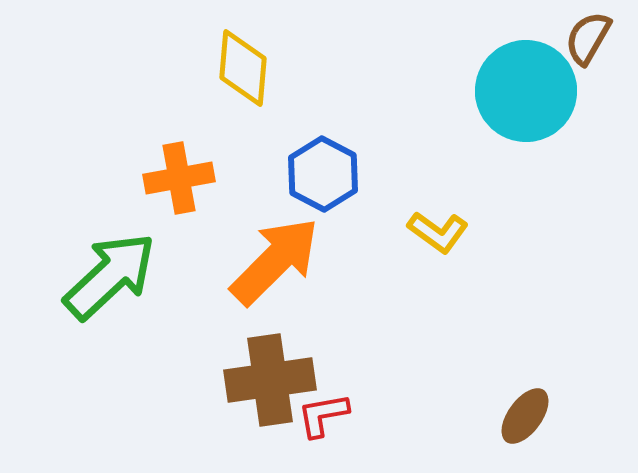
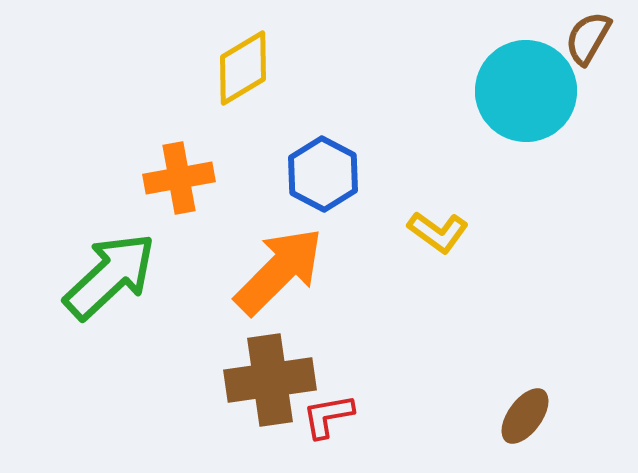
yellow diamond: rotated 54 degrees clockwise
orange arrow: moved 4 px right, 10 px down
red L-shape: moved 5 px right, 1 px down
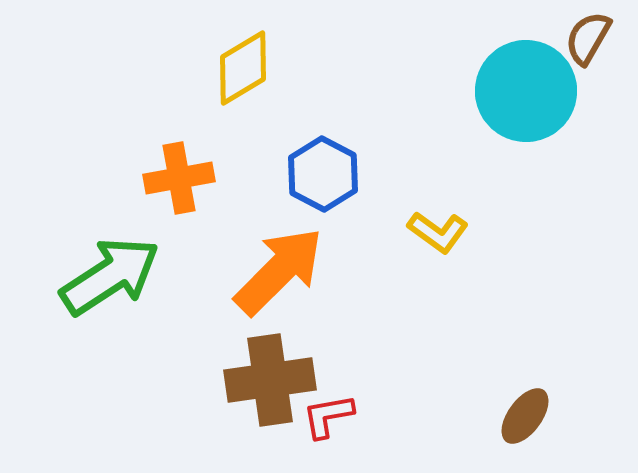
green arrow: rotated 10 degrees clockwise
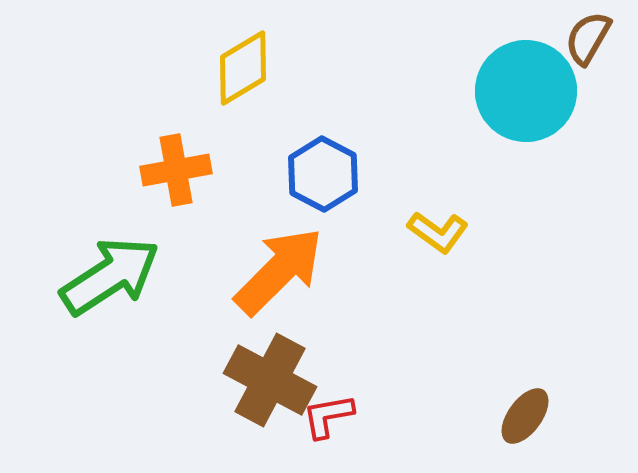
orange cross: moved 3 px left, 8 px up
brown cross: rotated 36 degrees clockwise
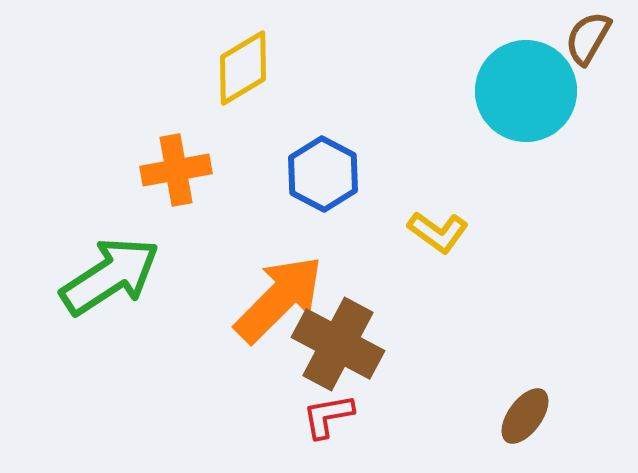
orange arrow: moved 28 px down
brown cross: moved 68 px right, 36 px up
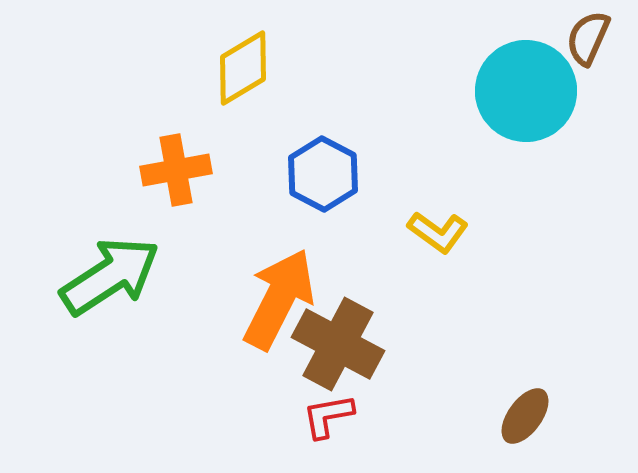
brown semicircle: rotated 6 degrees counterclockwise
orange arrow: rotated 18 degrees counterclockwise
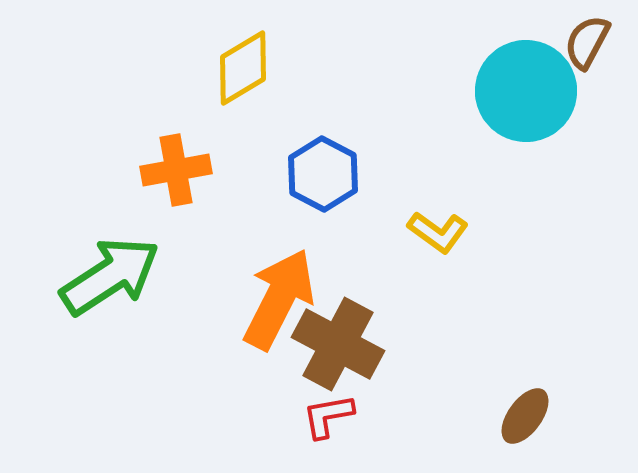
brown semicircle: moved 1 px left, 4 px down; rotated 4 degrees clockwise
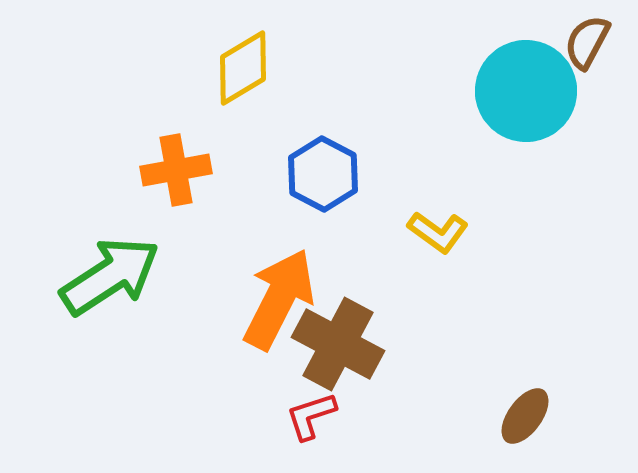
red L-shape: moved 17 px left; rotated 8 degrees counterclockwise
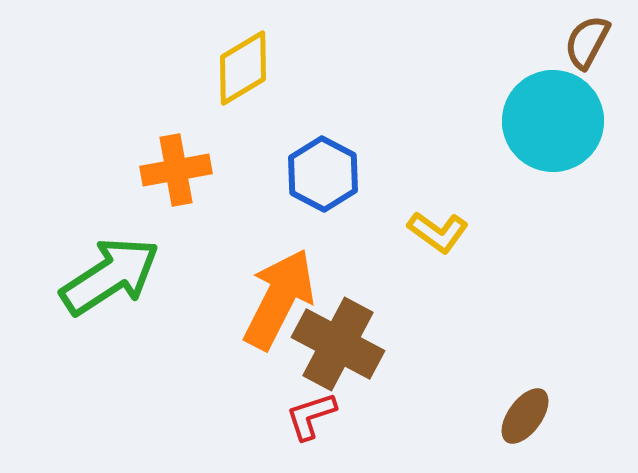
cyan circle: moved 27 px right, 30 px down
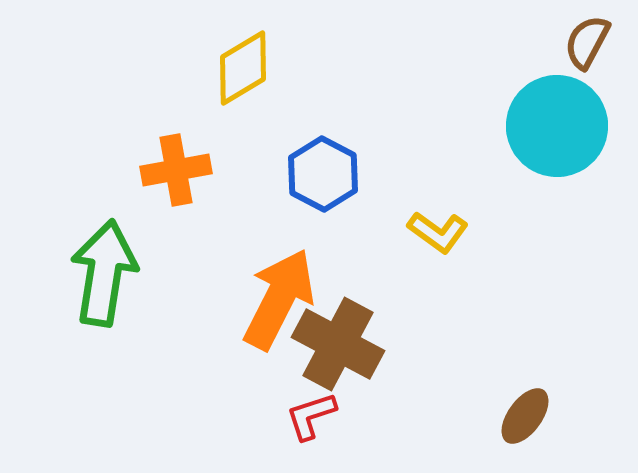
cyan circle: moved 4 px right, 5 px down
green arrow: moved 6 px left, 3 px up; rotated 48 degrees counterclockwise
